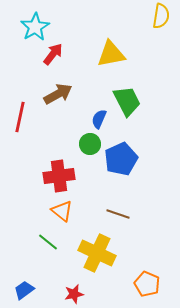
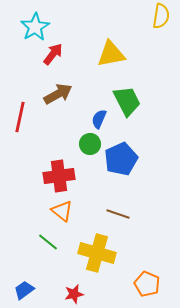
yellow cross: rotated 9 degrees counterclockwise
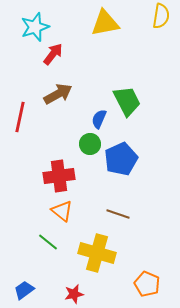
cyan star: rotated 12 degrees clockwise
yellow triangle: moved 6 px left, 31 px up
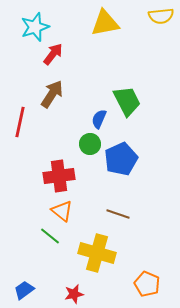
yellow semicircle: rotated 75 degrees clockwise
brown arrow: moved 6 px left; rotated 28 degrees counterclockwise
red line: moved 5 px down
green line: moved 2 px right, 6 px up
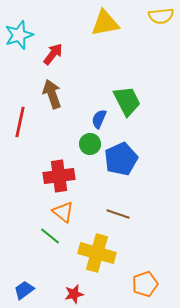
cyan star: moved 16 px left, 8 px down
brown arrow: rotated 52 degrees counterclockwise
orange triangle: moved 1 px right, 1 px down
orange pentagon: moved 2 px left; rotated 30 degrees clockwise
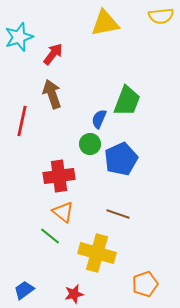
cyan star: moved 2 px down
green trapezoid: rotated 48 degrees clockwise
red line: moved 2 px right, 1 px up
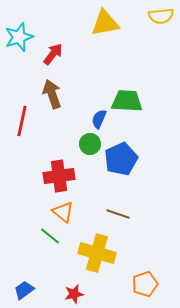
green trapezoid: rotated 108 degrees counterclockwise
